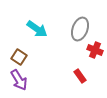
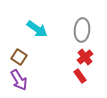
gray ellipse: moved 2 px right, 1 px down; rotated 15 degrees counterclockwise
red cross: moved 10 px left, 7 px down; rotated 28 degrees clockwise
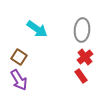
red rectangle: moved 1 px right
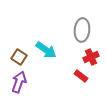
cyan arrow: moved 9 px right, 21 px down
red cross: moved 6 px right; rotated 14 degrees clockwise
red rectangle: rotated 16 degrees counterclockwise
purple arrow: moved 2 px down; rotated 130 degrees counterclockwise
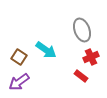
gray ellipse: rotated 25 degrees counterclockwise
purple arrow: rotated 145 degrees counterclockwise
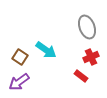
gray ellipse: moved 5 px right, 3 px up
brown square: moved 1 px right
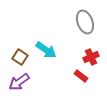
gray ellipse: moved 2 px left, 5 px up
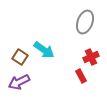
gray ellipse: rotated 40 degrees clockwise
cyan arrow: moved 2 px left
red rectangle: rotated 24 degrees clockwise
purple arrow: rotated 10 degrees clockwise
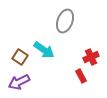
gray ellipse: moved 20 px left, 1 px up
